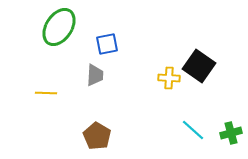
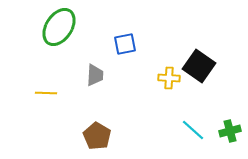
blue square: moved 18 px right
green cross: moved 1 px left, 2 px up
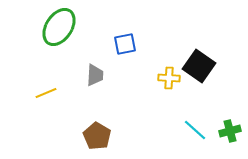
yellow line: rotated 25 degrees counterclockwise
cyan line: moved 2 px right
